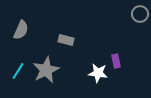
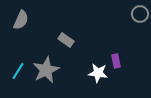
gray semicircle: moved 10 px up
gray rectangle: rotated 21 degrees clockwise
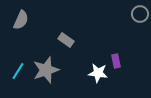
gray star: rotated 8 degrees clockwise
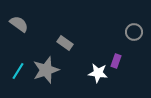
gray circle: moved 6 px left, 18 px down
gray semicircle: moved 2 px left, 4 px down; rotated 78 degrees counterclockwise
gray rectangle: moved 1 px left, 3 px down
purple rectangle: rotated 32 degrees clockwise
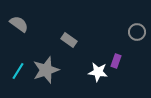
gray circle: moved 3 px right
gray rectangle: moved 4 px right, 3 px up
white star: moved 1 px up
